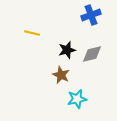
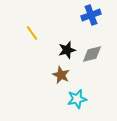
yellow line: rotated 42 degrees clockwise
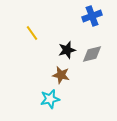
blue cross: moved 1 px right, 1 px down
brown star: rotated 12 degrees counterclockwise
cyan star: moved 27 px left
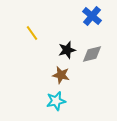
blue cross: rotated 30 degrees counterclockwise
cyan star: moved 6 px right, 2 px down
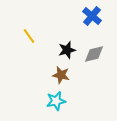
yellow line: moved 3 px left, 3 px down
gray diamond: moved 2 px right
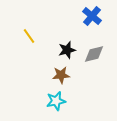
brown star: rotated 18 degrees counterclockwise
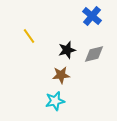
cyan star: moved 1 px left
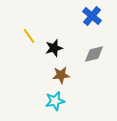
black star: moved 13 px left, 2 px up
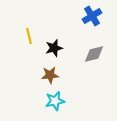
blue cross: rotated 18 degrees clockwise
yellow line: rotated 21 degrees clockwise
brown star: moved 11 px left
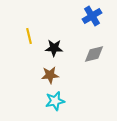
black star: rotated 18 degrees clockwise
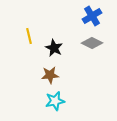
black star: rotated 24 degrees clockwise
gray diamond: moved 2 px left, 11 px up; rotated 40 degrees clockwise
